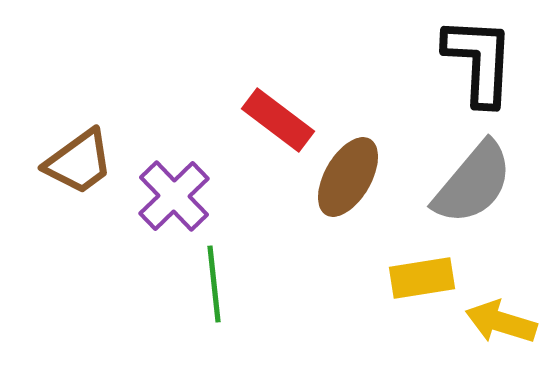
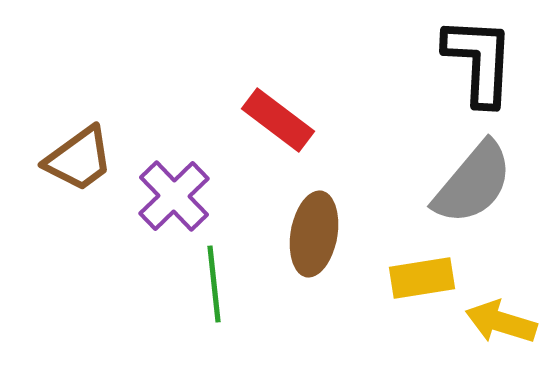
brown trapezoid: moved 3 px up
brown ellipse: moved 34 px left, 57 px down; rotated 20 degrees counterclockwise
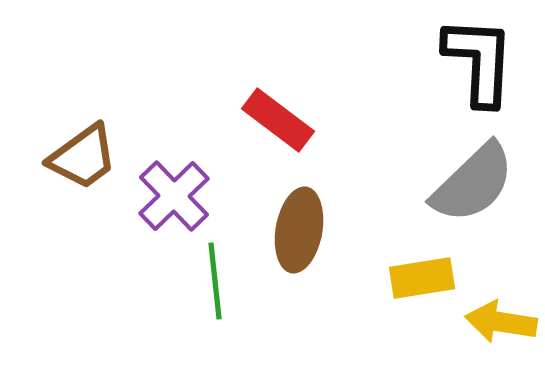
brown trapezoid: moved 4 px right, 2 px up
gray semicircle: rotated 6 degrees clockwise
brown ellipse: moved 15 px left, 4 px up
green line: moved 1 px right, 3 px up
yellow arrow: rotated 8 degrees counterclockwise
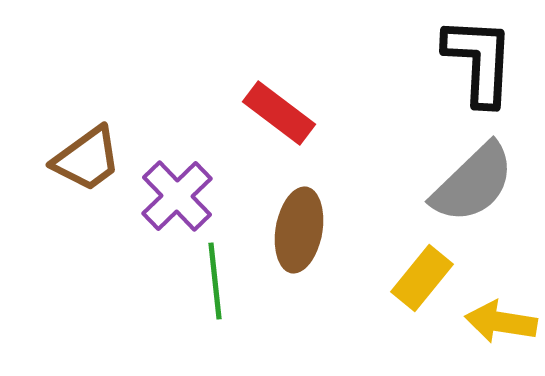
red rectangle: moved 1 px right, 7 px up
brown trapezoid: moved 4 px right, 2 px down
purple cross: moved 3 px right
yellow rectangle: rotated 42 degrees counterclockwise
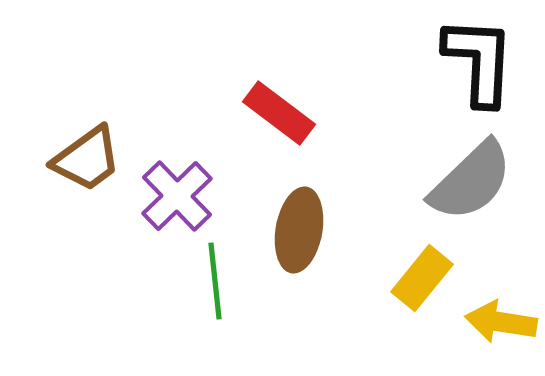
gray semicircle: moved 2 px left, 2 px up
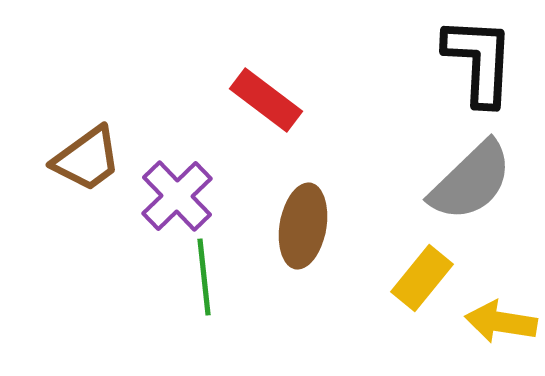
red rectangle: moved 13 px left, 13 px up
brown ellipse: moved 4 px right, 4 px up
green line: moved 11 px left, 4 px up
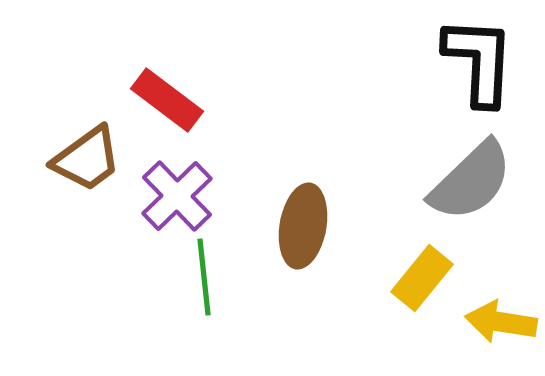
red rectangle: moved 99 px left
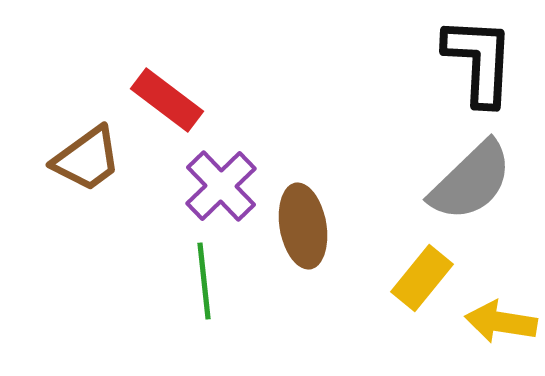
purple cross: moved 44 px right, 10 px up
brown ellipse: rotated 20 degrees counterclockwise
green line: moved 4 px down
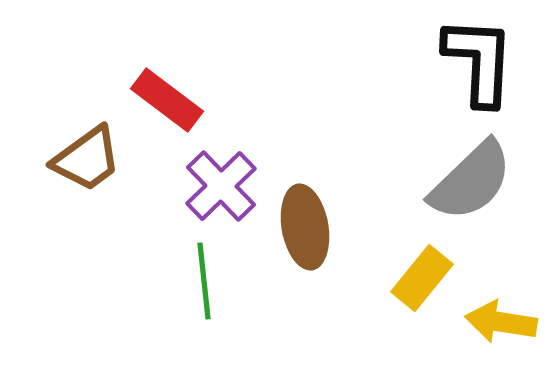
brown ellipse: moved 2 px right, 1 px down
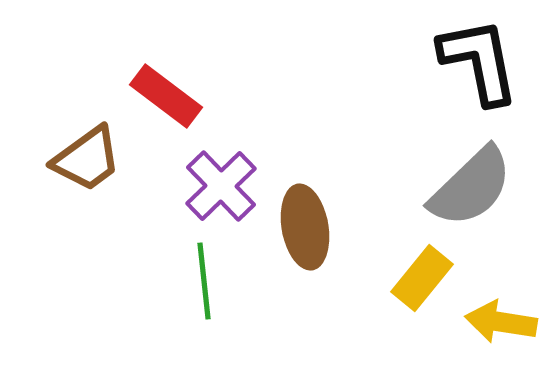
black L-shape: rotated 14 degrees counterclockwise
red rectangle: moved 1 px left, 4 px up
gray semicircle: moved 6 px down
